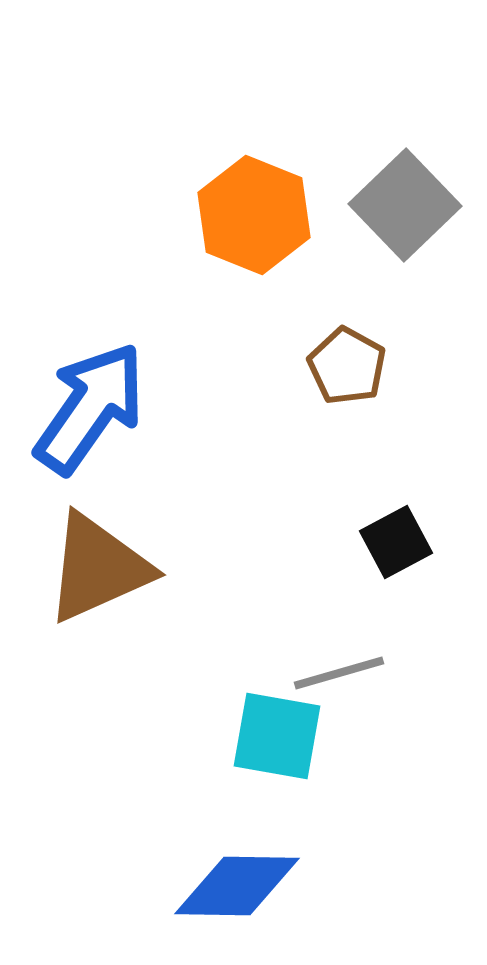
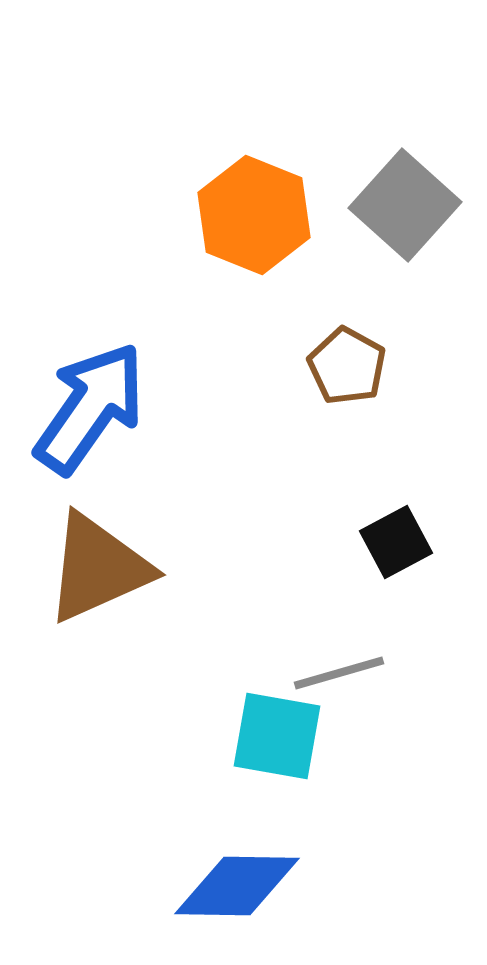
gray square: rotated 4 degrees counterclockwise
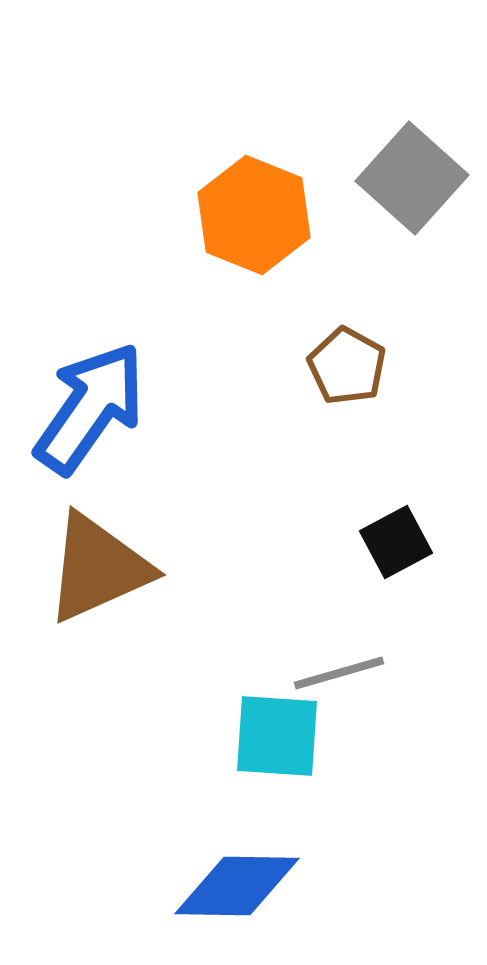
gray square: moved 7 px right, 27 px up
cyan square: rotated 6 degrees counterclockwise
